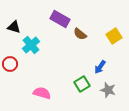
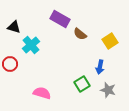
yellow square: moved 4 px left, 5 px down
blue arrow: rotated 24 degrees counterclockwise
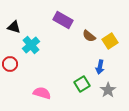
purple rectangle: moved 3 px right, 1 px down
brown semicircle: moved 9 px right, 2 px down
gray star: rotated 21 degrees clockwise
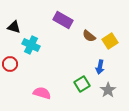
cyan cross: rotated 24 degrees counterclockwise
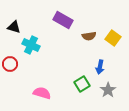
brown semicircle: rotated 48 degrees counterclockwise
yellow square: moved 3 px right, 3 px up; rotated 21 degrees counterclockwise
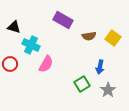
pink semicircle: moved 4 px right, 29 px up; rotated 102 degrees clockwise
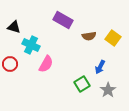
blue arrow: rotated 16 degrees clockwise
